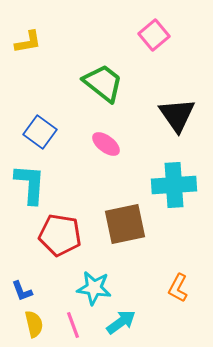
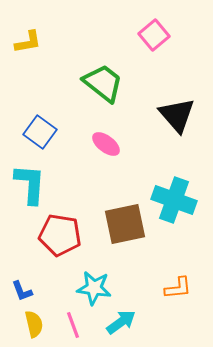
black triangle: rotated 6 degrees counterclockwise
cyan cross: moved 15 px down; rotated 24 degrees clockwise
orange L-shape: rotated 124 degrees counterclockwise
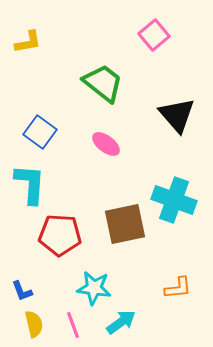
red pentagon: rotated 6 degrees counterclockwise
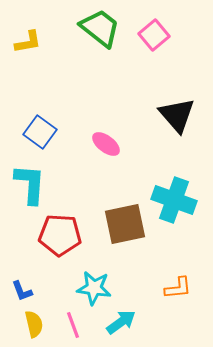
green trapezoid: moved 3 px left, 55 px up
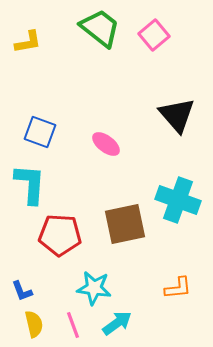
blue square: rotated 16 degrees counterclockwise
cyan cross: moved 4 px right
cyan arrow: moved 4 px left, 1 px down
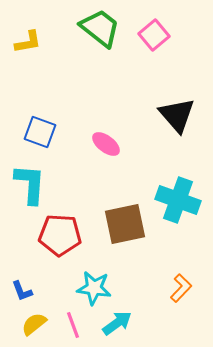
orange L-shape: moved 3 px right; rotated 40 degrees counterclockwise
yellow semicircle: rotated 116 degrees counterclockwise
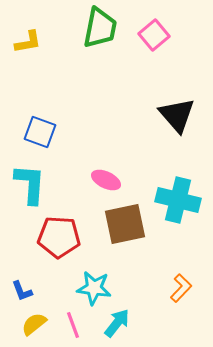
green trapezoid: rotated 63 degrees clockwise
pink ellipse: moved 36 px down; rotated 12 degrees counterclockwise
cyan cross: rotated 6 degrees counterclockwise
red pentagon: moved 1 px left, 2 px down
cyan arrow: rotated 16 degrees counterclockwise
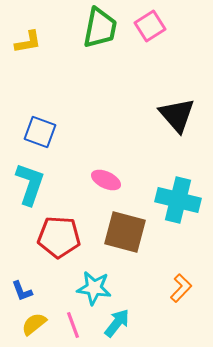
pink square: moved 4 px left, 9 px up; rotated 8 degrees clockwise
cyan L-shape: rotated 15 degrees clockwise
brown square: moved 8 px down; rotated 27 degrees clockwise
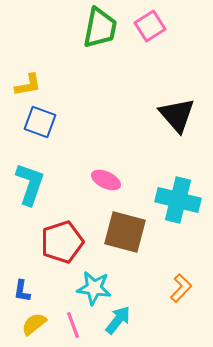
yellow L-shape: moved 43 px down
blue square: moved 10 px up
red pentagon: moved 3 px right, 5 px down; rotated 21 degrees counterclockwise
blue L-shape: rotated 30 degrees clockwise
cyan arrow: moved 1 px right, 3 px up
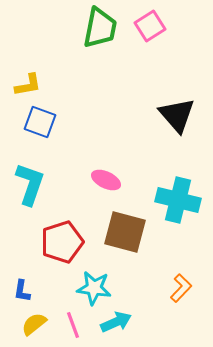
cyan arrow: moved 2 px left, 2 px down; rotated 28 degrees clockwise
